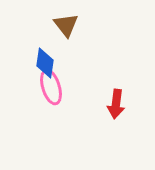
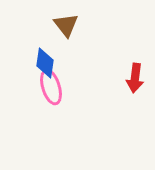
red arrow: moved 19 px right, 26 px up
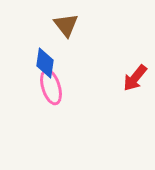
red arrow: rotated 32 degrees clockwise
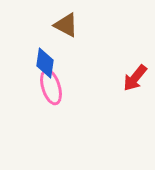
brown triangle: rotated 24 degrees counterclockwise
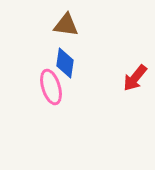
brown triangle: rotated 20 degrees counterclockwise
blue diamond: moved 20 px right
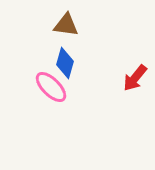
blue diamond: rotated 8 degrees clockwise
pink ellipse: rotated 28 degrees counterclockwise
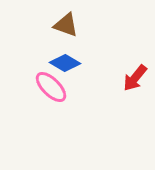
brown triangle: rotated 12 degrees clockwise
blue diamond: rotated 76 degrees counterclockwise
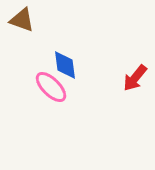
brown triangle: moved 44 px left, 5 px up
blue diamond: moved 2 px down; rotated 52 degrees clockwise
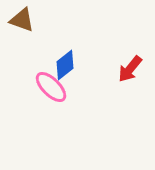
blue diamond: rotated 60 degrees clockwise
red arrow: moved 5 px left, 9 px up
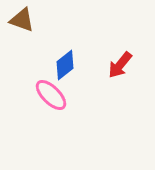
red arrow: moved 10 px left, 4 px up
pink ellipse: moved 8 px down
